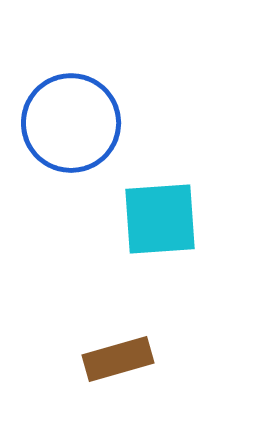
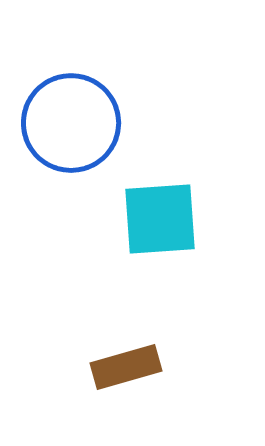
brown rectangle: moved 8 px right, 8 px down
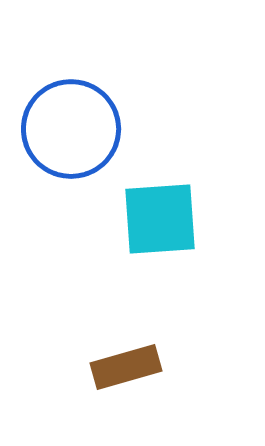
blue circle: moved 6 px down
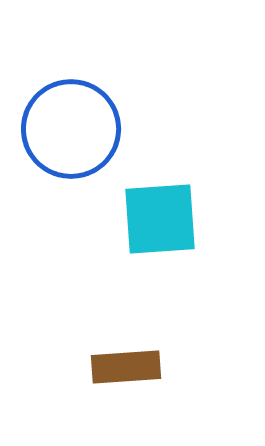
brown rectangle: rotated 12 degrees clockwise
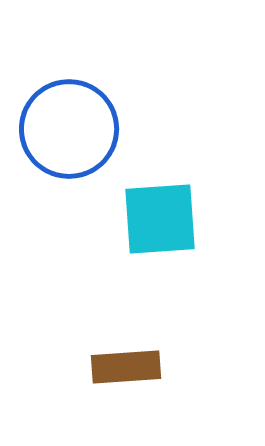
blue circle: moved 2 px left
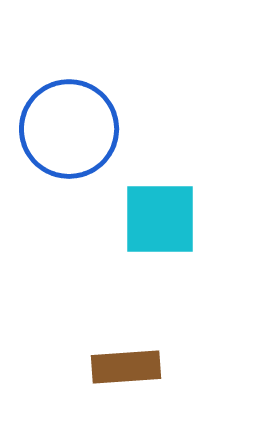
cyan square: rotated 4 degrees clockwise
